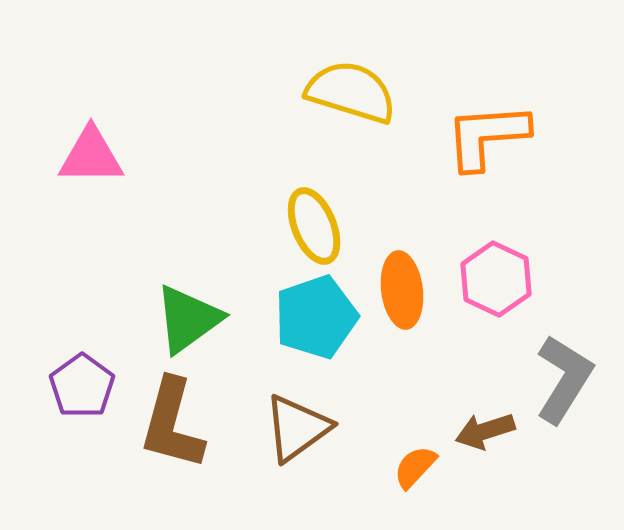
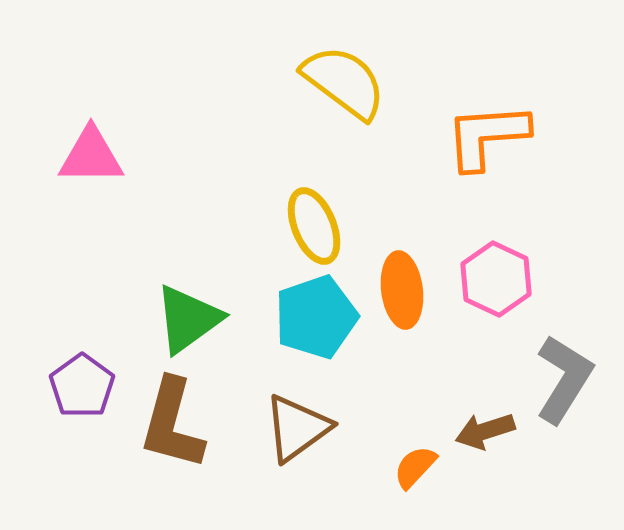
yellow semicircle: moved 7 px left, 10 px up; rotated 20 degrees clockwise
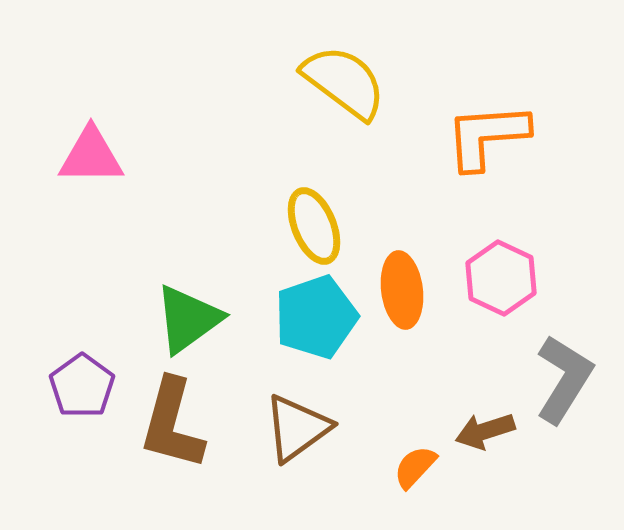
pink hexagon: moved 5 px right, 1 px up
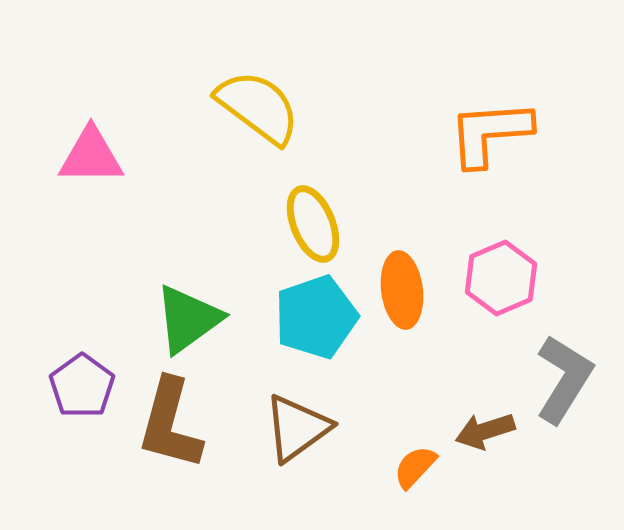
yellow semicircle: moved 86 px left, 25 px down
orange L-shape: moved 3 px right, 3 px up
yellow ellipse: moved 1 px left, 2 px up
pink hexagon: rotated 12 degrees clockwise
brown L-shape: moved 2 px left
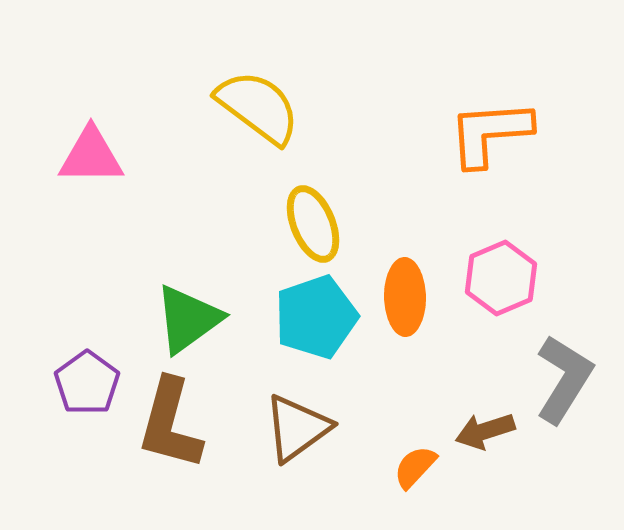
orange ellipse: moved 3 px right, 7 px down; rotated 6 degrees clockwise
purple pentagon: moved 5 px right, 3 px up
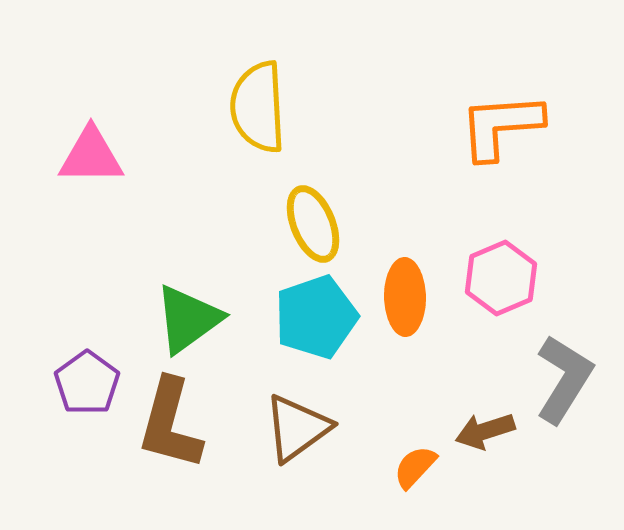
yellow semicircle: rotated 130 degrees counterclockwise
orange L-shape: moved 11 px right, 7 px up
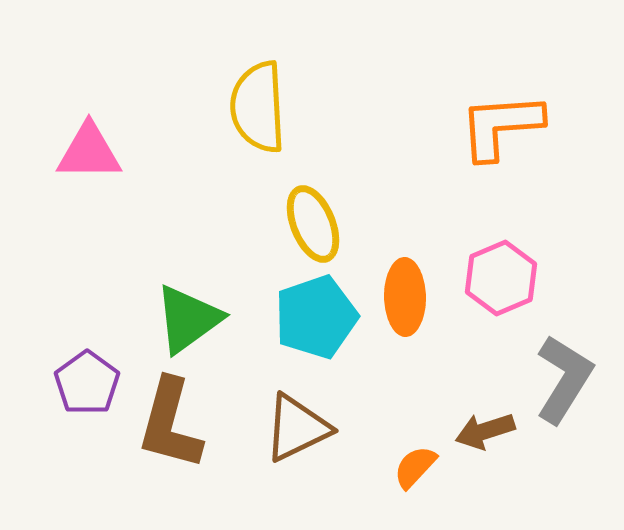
pink triangle: moved 2 px left, 4 px up
brown triangle: rotated 10 degrees clockwise
